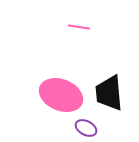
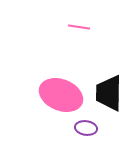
black trapezoid: rotated 6 degrees clockwise
purple ellipse: rotated 20 degrees counterclockwise
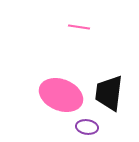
black trapezoid: rotated 6 degrees clockwise
purple ellipse: moved 1 px right, 1 px up
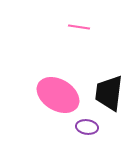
pink ellipse: moved 3 px left; rotated 9 degrees clockwise
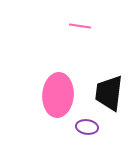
pink line: moved 1 px right, 1 px up
pink ellipse: rotated 63 degrees clockwise
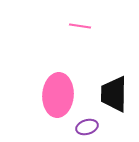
black trapezoid: moved 5 px right, 1 px down; rotated 6 degrees counterclockwise
purple ellipse: rotated 25 degrees counterclockwise
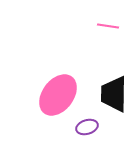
pink line: moved 28 px right
pink ellipse: rotated 33 degrees clockwise
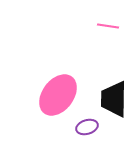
black trapezoid: moved 5 px down
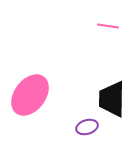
pink ellipse: moved 28 px left
black trapezoid: moved 2 px left
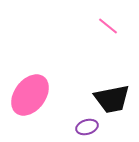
pink line: rotated 30 degrees clockwise
black trapezoid: rotated 102 degrees counterclockwise
